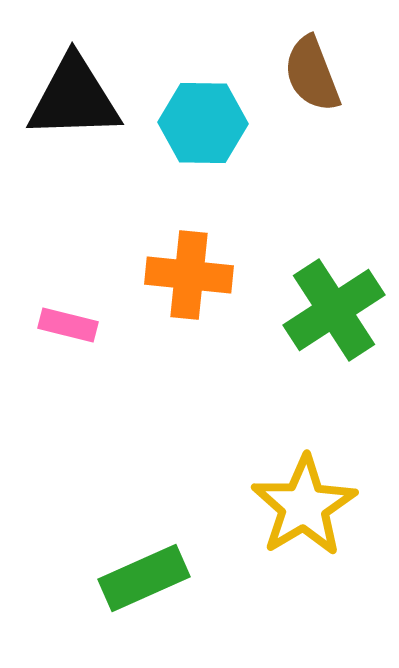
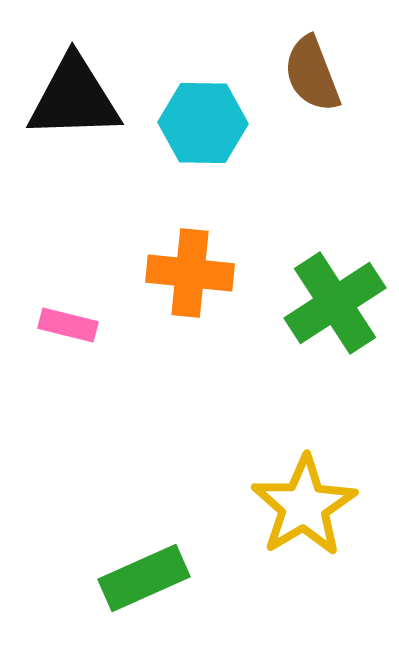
orange cross: moved 1 px right, 2 px up
green cross: moved 1 px right, 7 px up
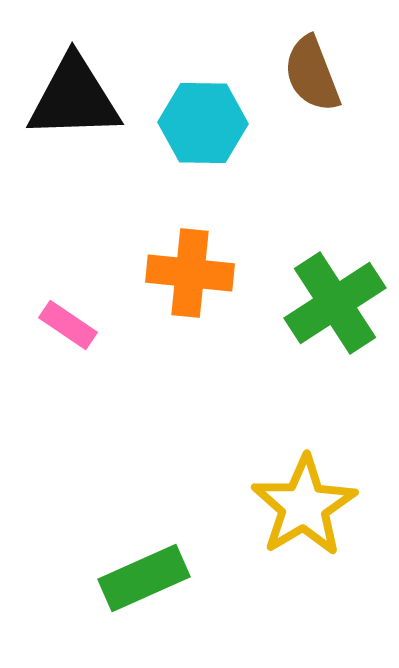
pink rectangle: rotated 20 degrees clockwise
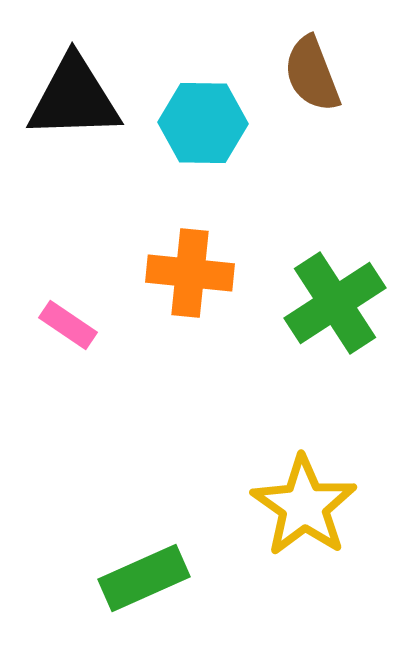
yellow star: rotated 6 degrees counterclockwise
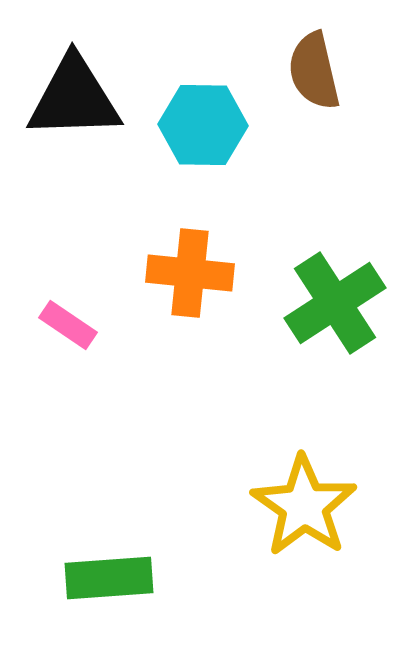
brown semicircle: moved 2 px right, 3 px up; rotated 8 degrees clockwise
cyan hexagon: moved 2 px down
green rectangle: moved 35 px left; rotated 20 degrees clockwise
